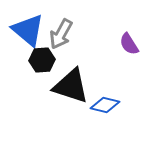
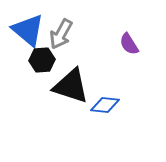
blue diamond: rotated 8 degrees counterclockwise
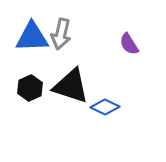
blue triangle: moved 4 px right, 7 px down; rotated 42 degrees counterclockwise
gray arrow: rotated 16 degrees counterclockwise
black hexagon: moved 12 px left, 28 px down; rotated 20 degrees counterclockwise
blue diamond: moved 2 px down; rotated 20 degrees clockwise
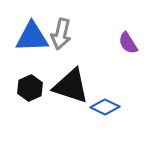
purple semicircle: moved 1 px left, 1 px up
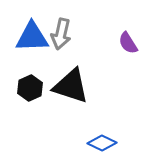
blue diamond: moved 3 px left, 36 px down
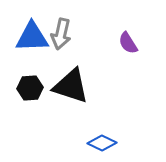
black hexagon: rotated 20 degrees clockwise
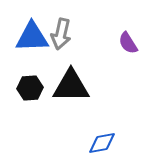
black triangle: rotated 18 degrees counterclockwise
blue diamond: rotated 36 degrees counterclockwise
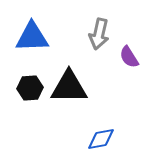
gray arrow: moved 38 px right
purple semicircle: moved 1 px right, 14 px down
black triangle: moved 2 px left, 1 px down
blue diamond: moved 1 px left, 4 px up
